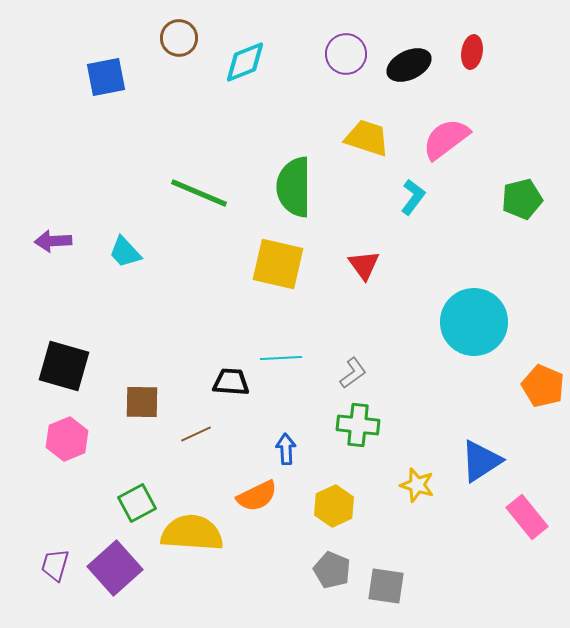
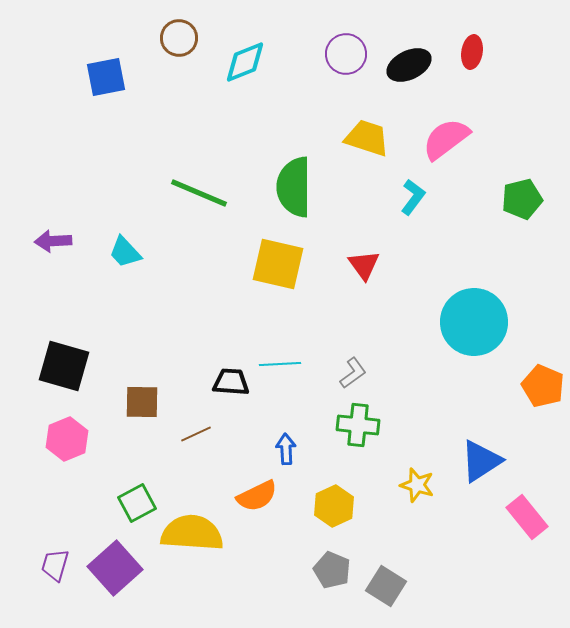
cyan line: moved 1 px left, 6 px down
gray square: rotated 24 degrees clockwise
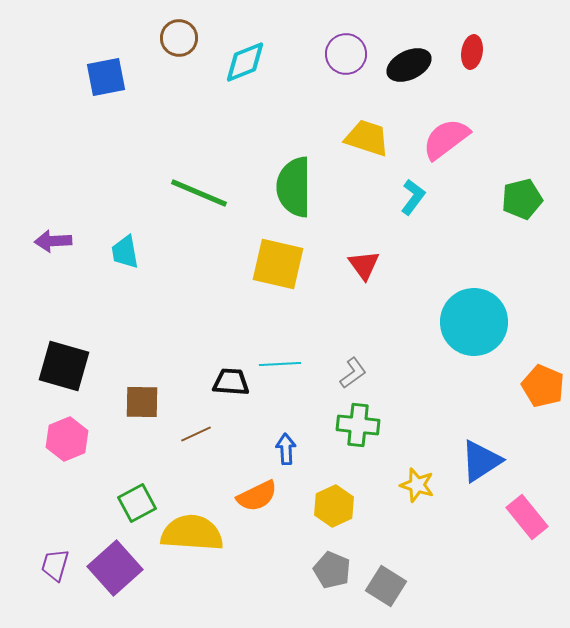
cyan trapezoid: rotated 33 degrees clockwise
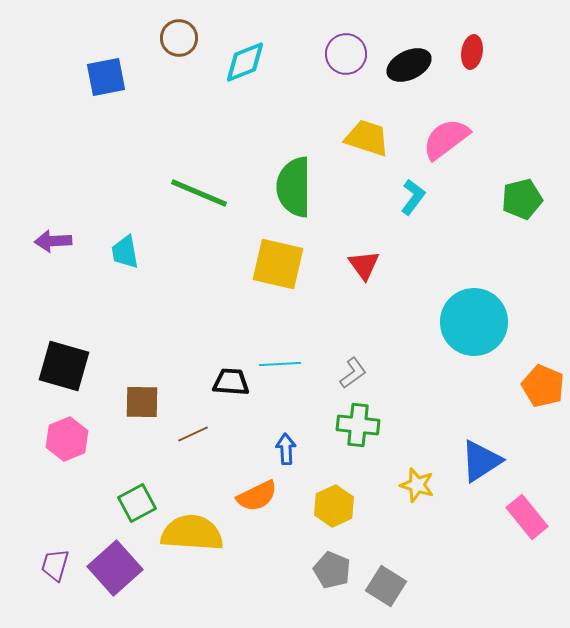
brown line: moved 3 px left
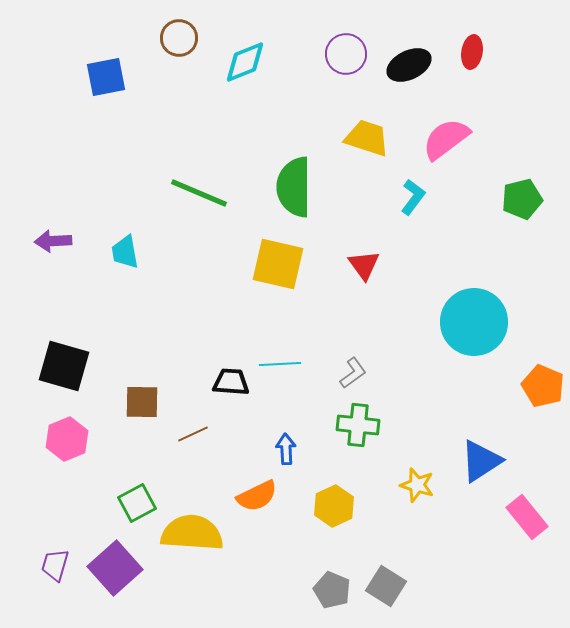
gray pentagon: moved 20 px down
